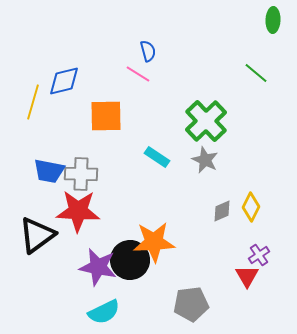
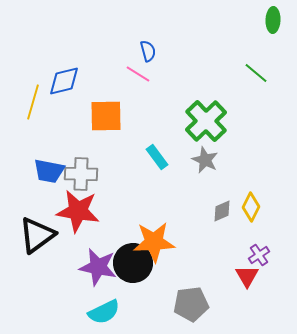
cyan rectangle: rotated 20 degrees clockwise
red star: rotated 6 degrees clockwise
black circle: moved 3 px right, 3 px down
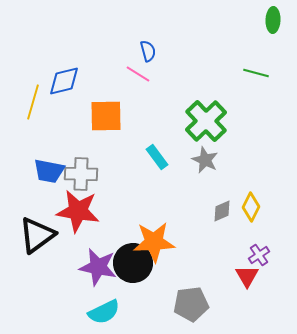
green line: rotated 25 degrees counterclockwise
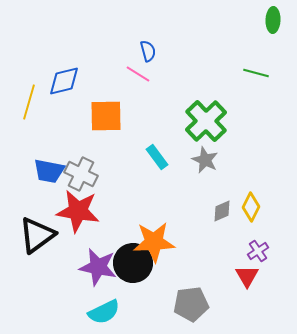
yellow line: moved 4 px left
gray cross: rotated 24 degrees clockwise
purple cross: moved 1 px left, 4 px up
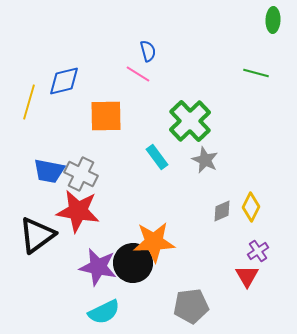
green cross: moved 16 px left
gray pentagon: moved 2 px down
